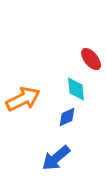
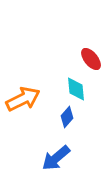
blue diamond: rotated 25 degrees counterclockwise
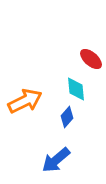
red ellipse: rotated 10 degrees counterclockwise
orange arrow: moved 2 px right, 2 px down
blue arrow: moved 2 px down
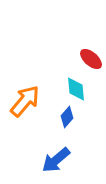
orange arrow: rotated 24 degrees counterclockwise
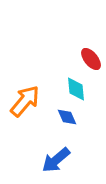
red ellipse: rotated 10 degrees clockwise
blue diamond: rotated 65 degrees counterclockwise
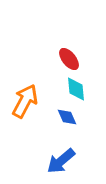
red ellipse: moved 22 px left
orange arrow: rotated 12 degrees counterclockwise
blue arrow: moved 5 px right, 1 px down
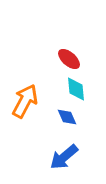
red ellipse: rotated 10 degrees counterclockwise
blue arrow: moved 3 px right, 4 px up
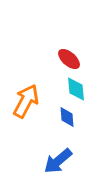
orange arrow: moved 1 px right
blue diamond: rotated 20 degrees clockwise
blue arrow: moved 6 px left, 4 px down
